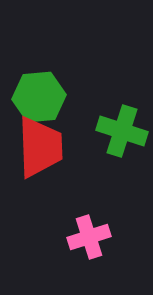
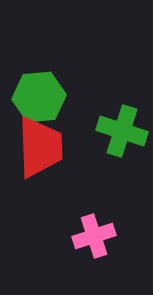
pink cross: moved 5 px right, 1 px up
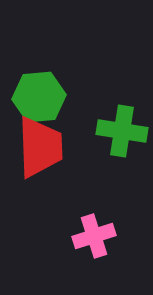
green cross: rotated 9 degrees counterclockwise
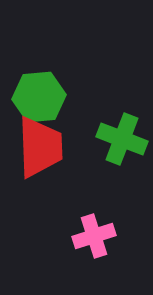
green cross: moved 8 px down; rotated 12 degrees clockwise
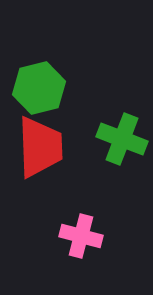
green hexagon: moved 9 px up; rotated 9 degrees counterclockwise
pink cross: moved 13 px left; rotated 33 degrees clockwise
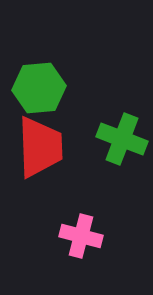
green hexagon: rotated 9 degrees clockwise
